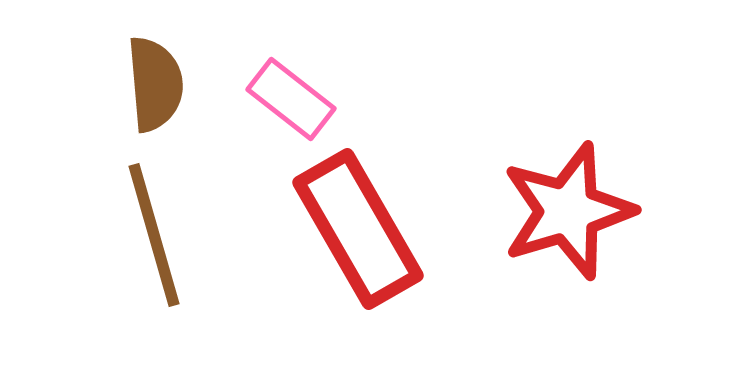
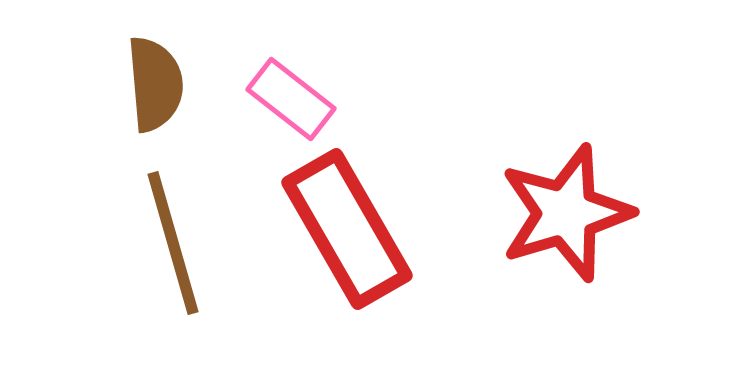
red star: moved 2 px left, 2 px down
red rectangle: moved 11 px left
brown line: moved 19 px right, 8 px down
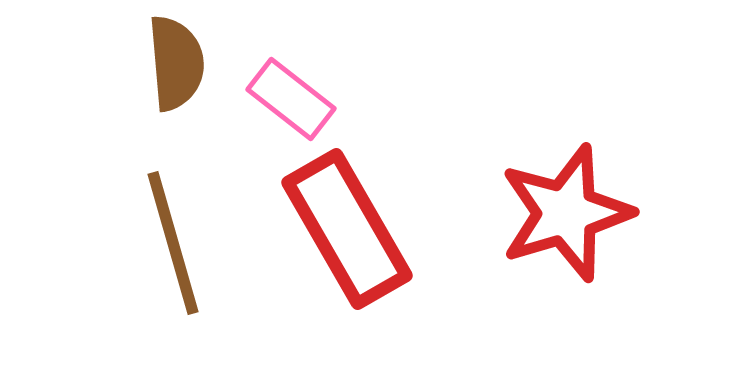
brown semicircle: moved 21 px right, 21 px up
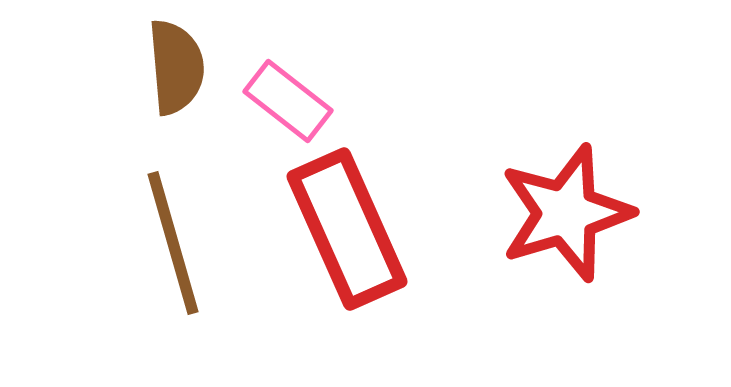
brown semicircle: moved 4 px down
pink rectangle: moved 3 px left, 2 px down
red rectangle: rotated 6 degrees clockwise
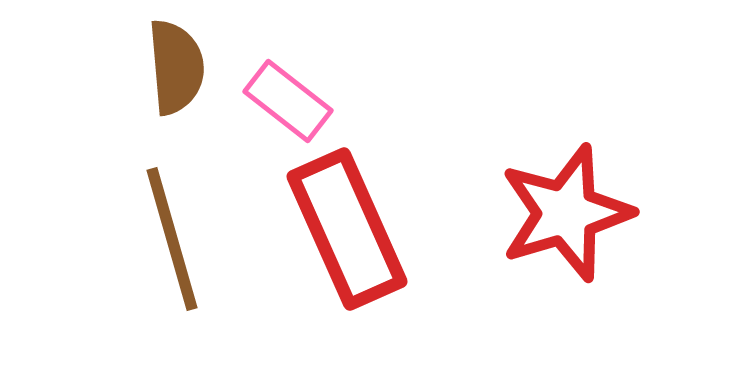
brown line: moved 1 px left, 4 px up
